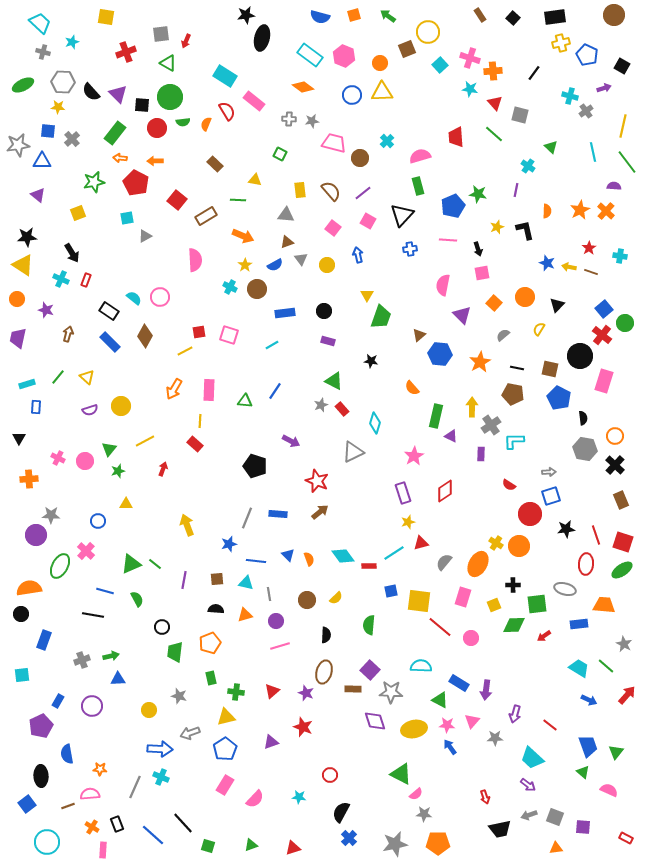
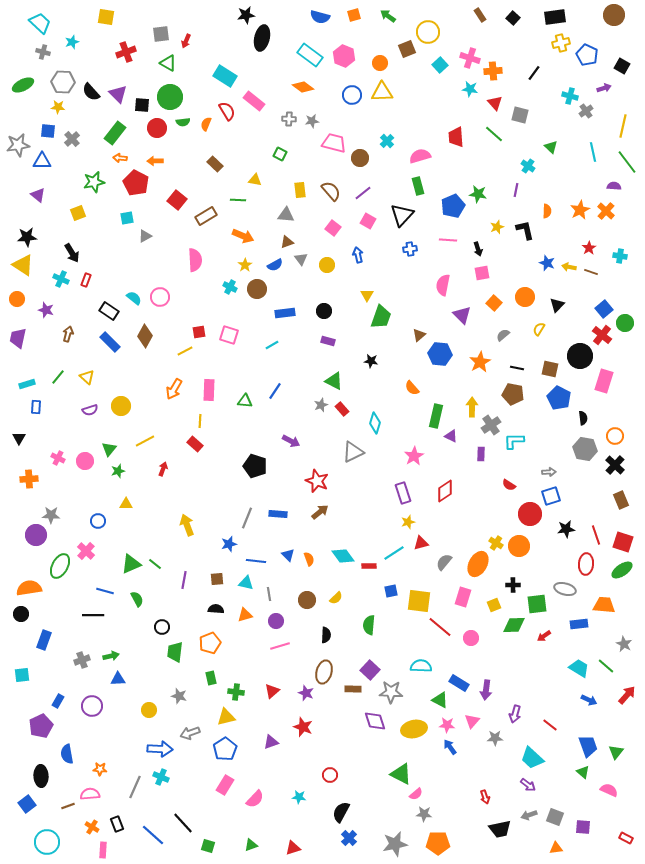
black line at (93, 615): rotated 10 degrees counterclockwise
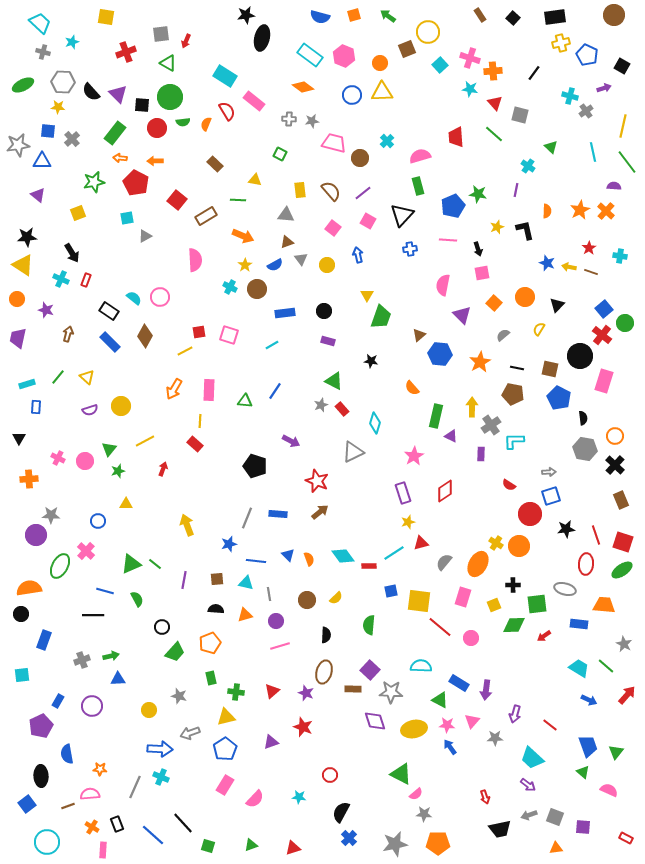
blue rectangle at (579, 624): rotated 12 degrees clockwise
green trapezoid at (175, 652): rotated 145 degrees counterclockwise
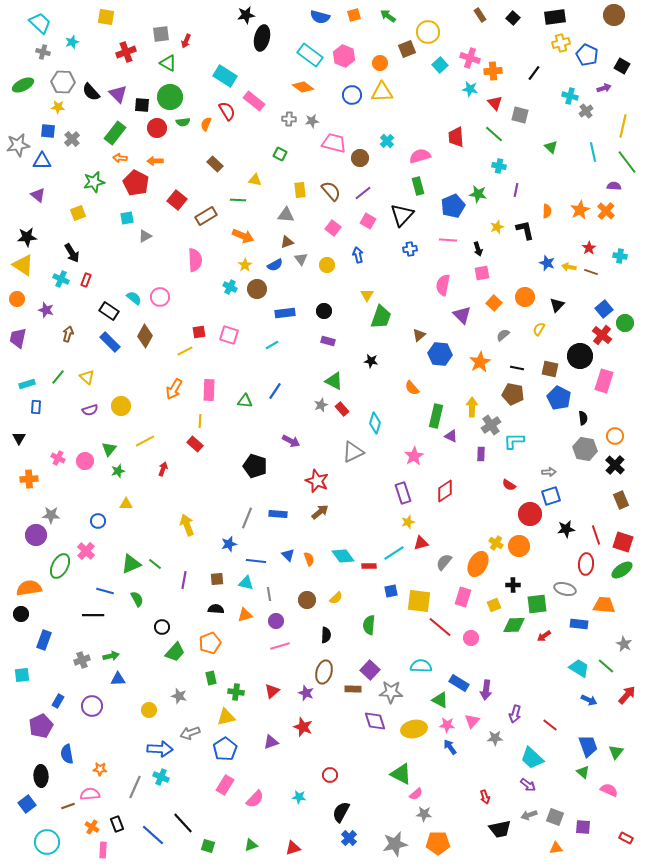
cyan cross at (528, 166): moved 29 px left; rotated 24 degrees counterclockwise
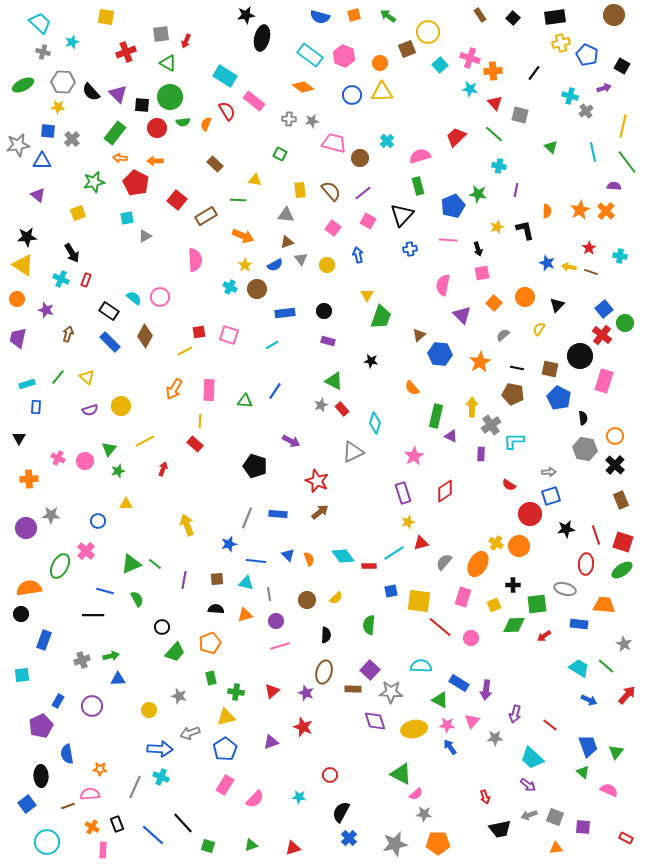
red trapezoid at (456, 137): rotated 50 degrees clockwise
purple circle at (36, 535): moved 10 px left, 7 px up
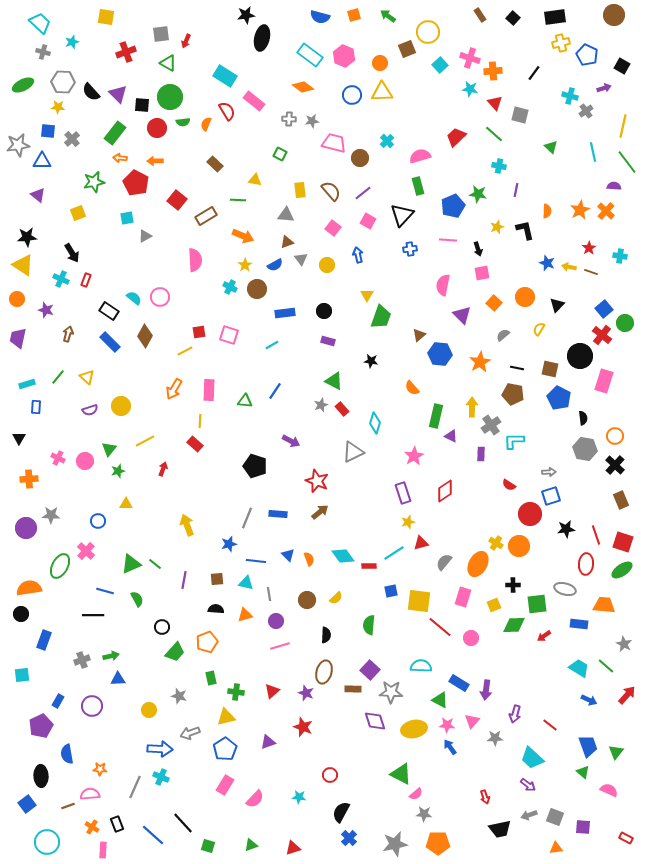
orange pentagon at (210, 643): moved 3 px left, 1 px up
purple triangle at (271, 742): moved 3 px left
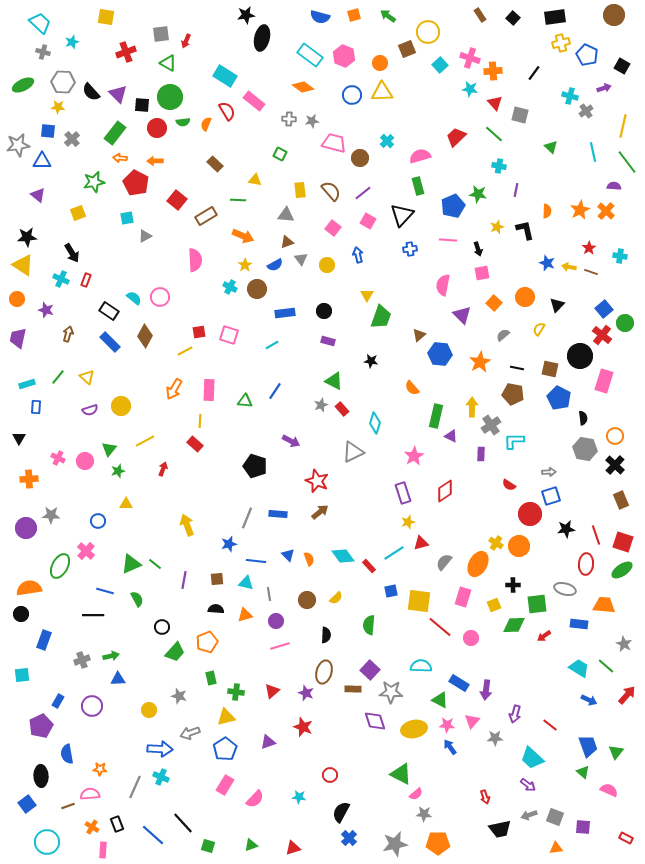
red rectangle at (369, 566): rotated 48 degrees clockwise
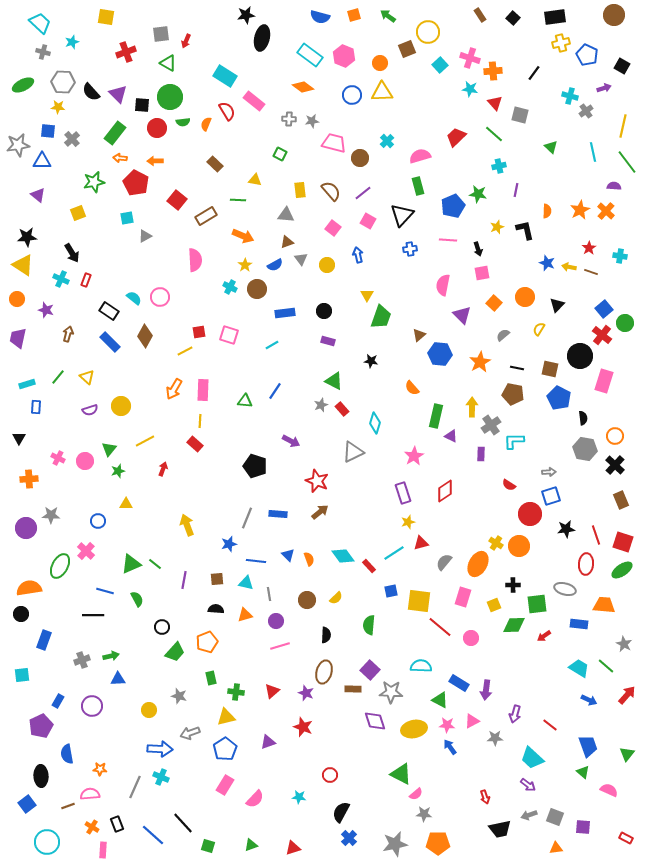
cyan cross at (499, 166): rotated 24 degrees counterclockwise
pink rectangle at (209, 390): moved 6 px left
pink triangle at (472, 721): rotated 21 degrees clockwise
green triangle at (616, 752): moved 11 px right, 2 px down
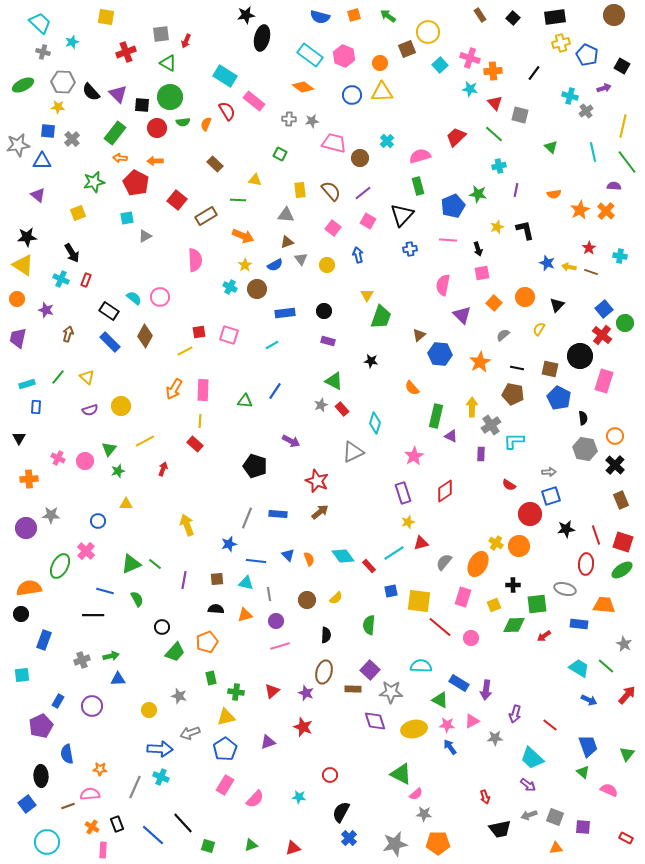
orange semicircle at (547, 211): moved 7 px right, 17 px up; rotated 80 degrees clockwise
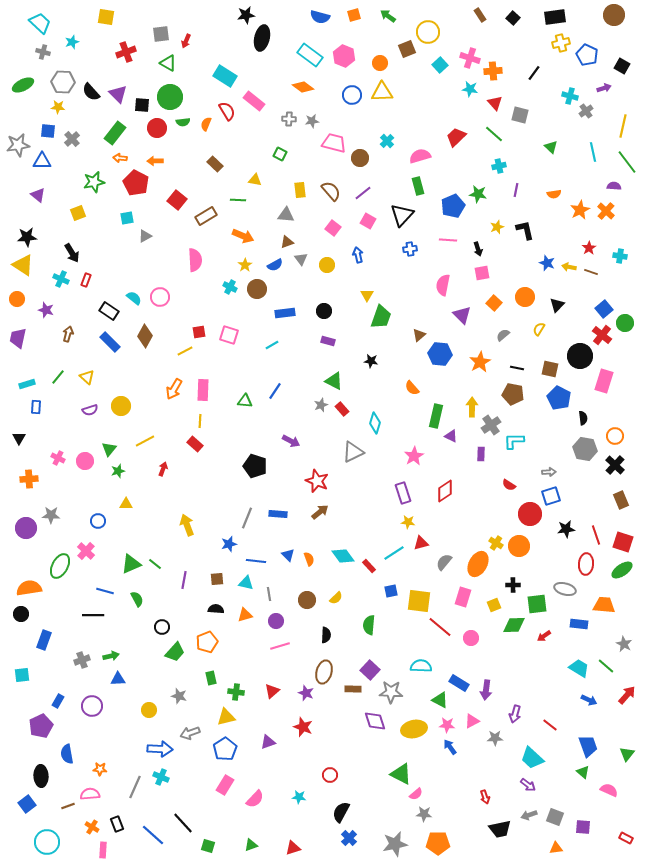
yellow star at (408, 522): rotated 24 degrees clockwise
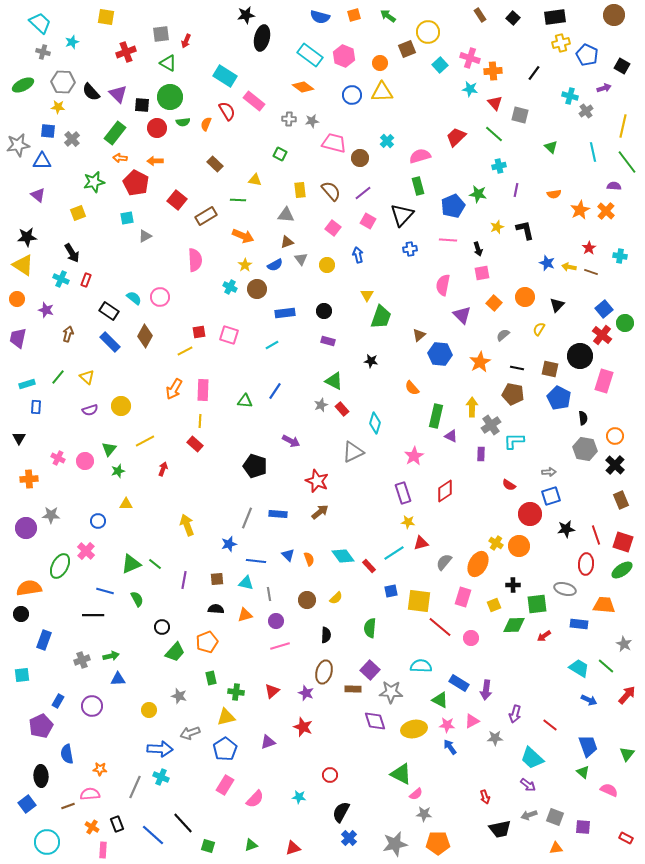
green semicircle at (369, 625): moved 1 px right, 3 px down
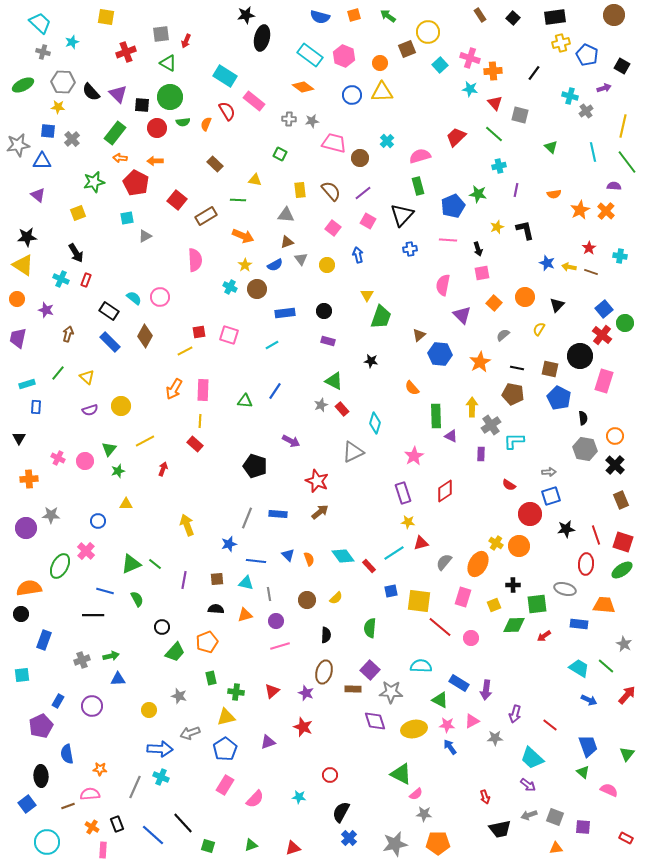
black arrow at (72, 253): moved 4 px right
green line at (58, 377): moved 4 px up
green rectangle at (436, 416): rotated 15 degrees counterclockwise
